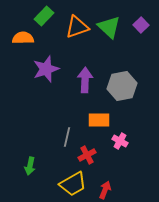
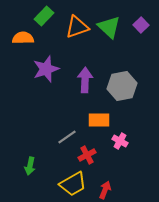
gray line: rotated 42 degrees clockwise
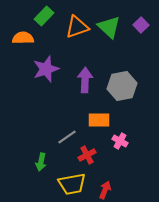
green arrow: moved 11 px right, 4 px up
yellow trapezoid: moved 1 px left; rotated 20 degrees clockwise
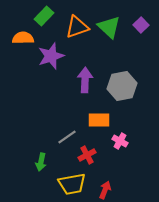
purple star: moved 5 px right, 13 px up
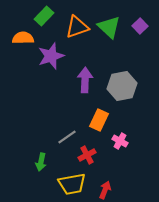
purple square: moved 1 px left, 1 px down
orange rectangle: rotated 65 degrees counterclockwise
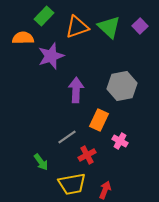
purple arrow: moved 9 px left, 10 px down
green arrow: rotated 48 degrees counterclockwise
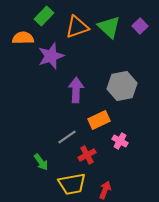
orange rectangle: rotated 40 degrees clockwise
